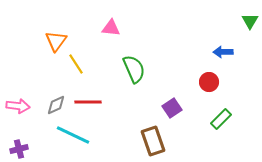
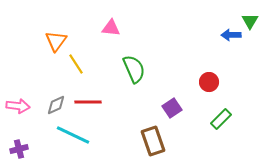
blue arrow: moved 8 px right, 17 px up
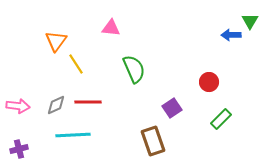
cyan line: rotated 28 degrees counterclockwise
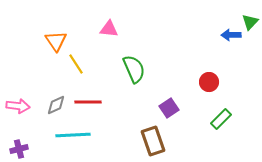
green triangle: moved 1 px down; rotated 12 degrees clockwise
pink triangle: moved 2 px left, 1 px down
orange triangle: rotated 10 degrees counterclockwise
purple square: moved 3 px left
